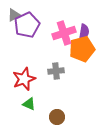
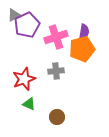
pink cross: moved 8 px left, 4 px down
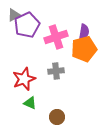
orange pentagon: moved 2 px right
green triangle: moved 1 px right, 1 px up
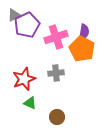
orange pentagon: moved 2 px left; rotated 30 degrees counterclockwise
gray cross: moved 2 px down
